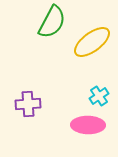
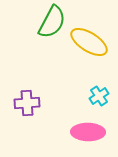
yellow ellipse: moved 3 px left; rotated 69 degrees clockwise
purple cross: moved 1 px left, 1 px up
pink ellipse: moved 7 px down
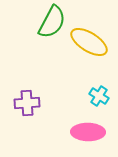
cyan cross: rotated 24 degrees counterclockwise
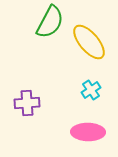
green semicircle: moved 2 px left
yellow ellipse: rotated 18 degrees clockwise
cyan cross: moved 8 px left, 6 px up; rotated 24 degrees clockwise
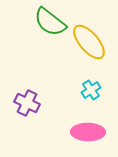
green semicircle: rotated 100 degrees clockwise
purple cross: rotated 30 degrees clockwise
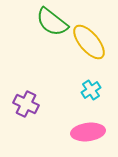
green semicircle: moved 2 px right
purple cross: moved 1 px left, 1 px down
pink ellipse: rotated 8 degrees counterclockwise
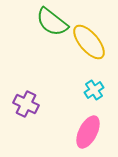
cyan cross: moved 3 px right
pink ellipse: rotated 56 degrees counterclockwise
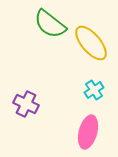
green semicircle: moved 2 px left, 2 px down
yellow ellipse: moved 2 px right, 1 px down
pink ellipse: rotated 12 degrees counterclockwise
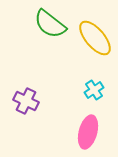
yellow ellipse: moved 4 px right, 5 px up
purple cross: moved 3 px up
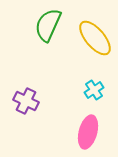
green semicircle: moved 2 px left, 1 px down; rotated 76 degrees clockwise
